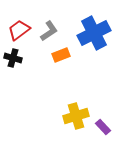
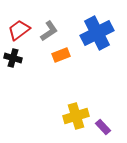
blue cross: moved 3 px right
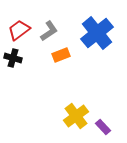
blue cross: rotated 12 degrees counterclockwise
yellow cross: rotated 20 degrees counterclockwise
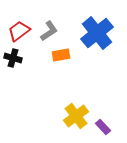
red trapezoid: moved 1 px down
orange rectangle: rotated 12 degrees clockwise
